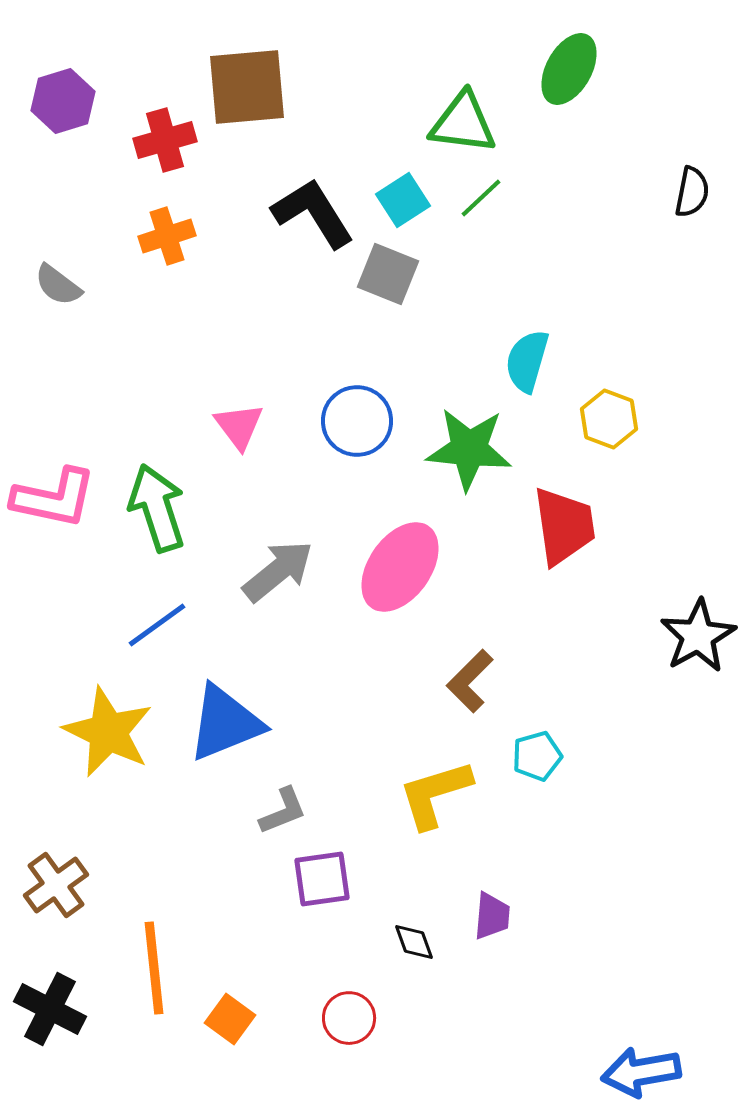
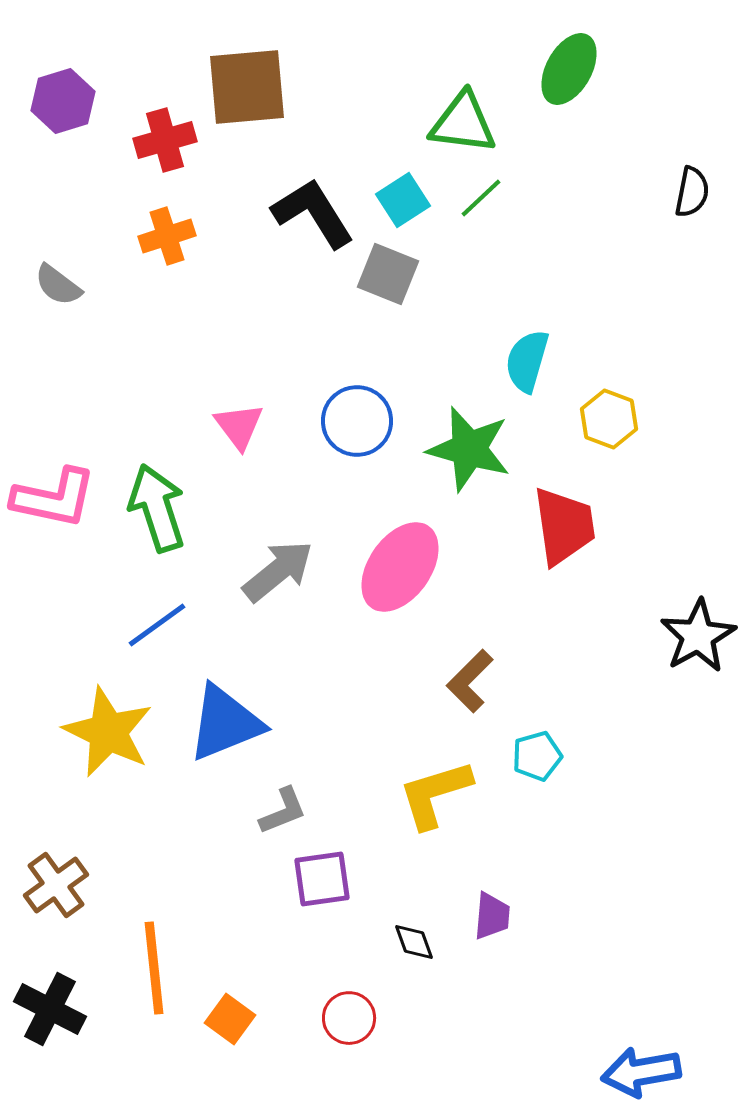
green star: rotated 10 degrees clockwise
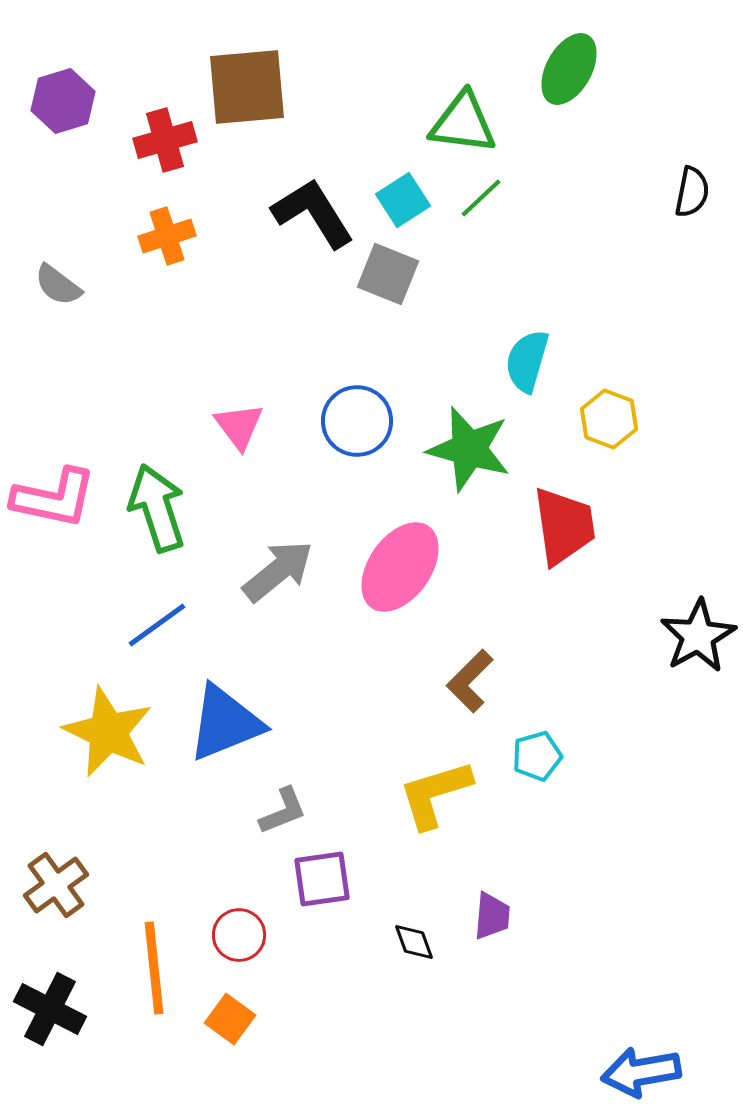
red circle: moved 110 px left, 83 px up
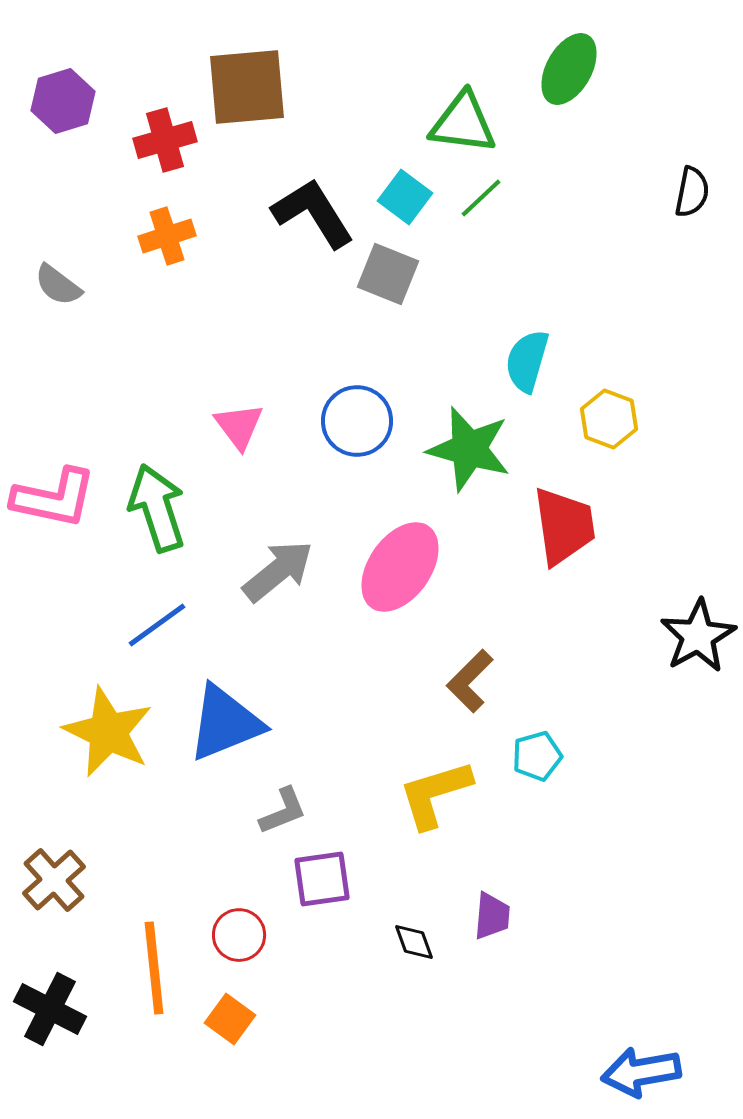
cyan square: moved 2 px right, 3 px up; rotated 20 degrees counterclockwise
brown cross: moved 2 px left, 5 px up; rotated 6 degrees counterclockwise
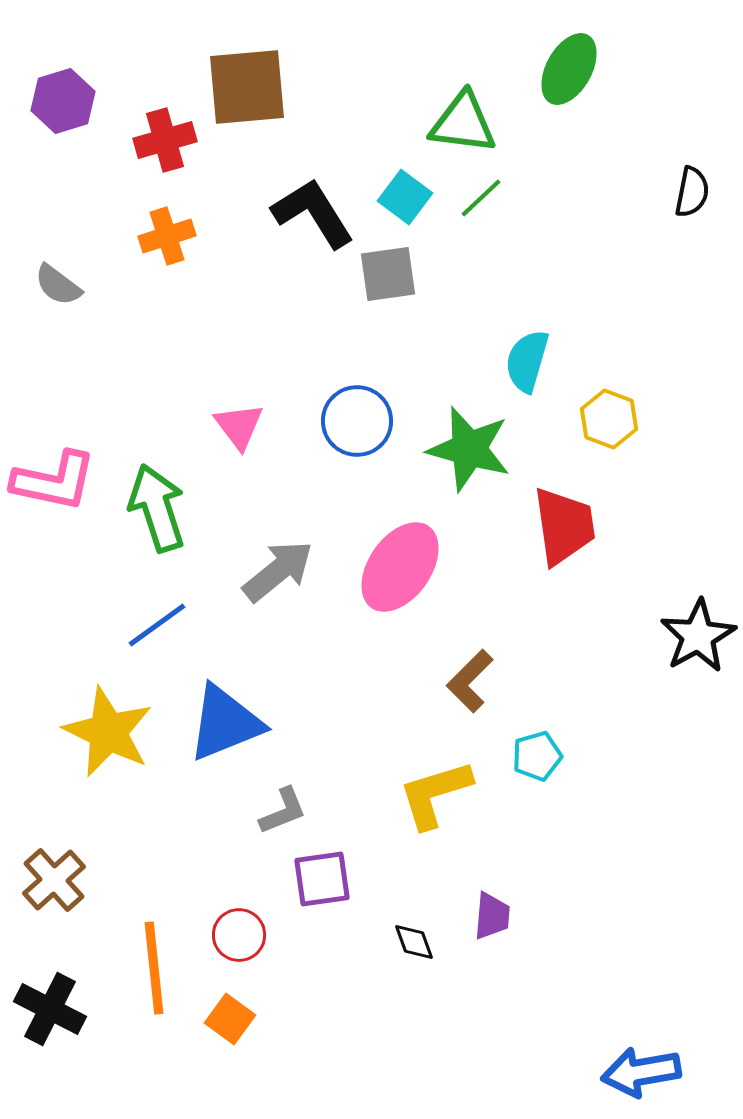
gray square: rotated 30 degrees counterclockwise
pink L-shape: moved 17 px up
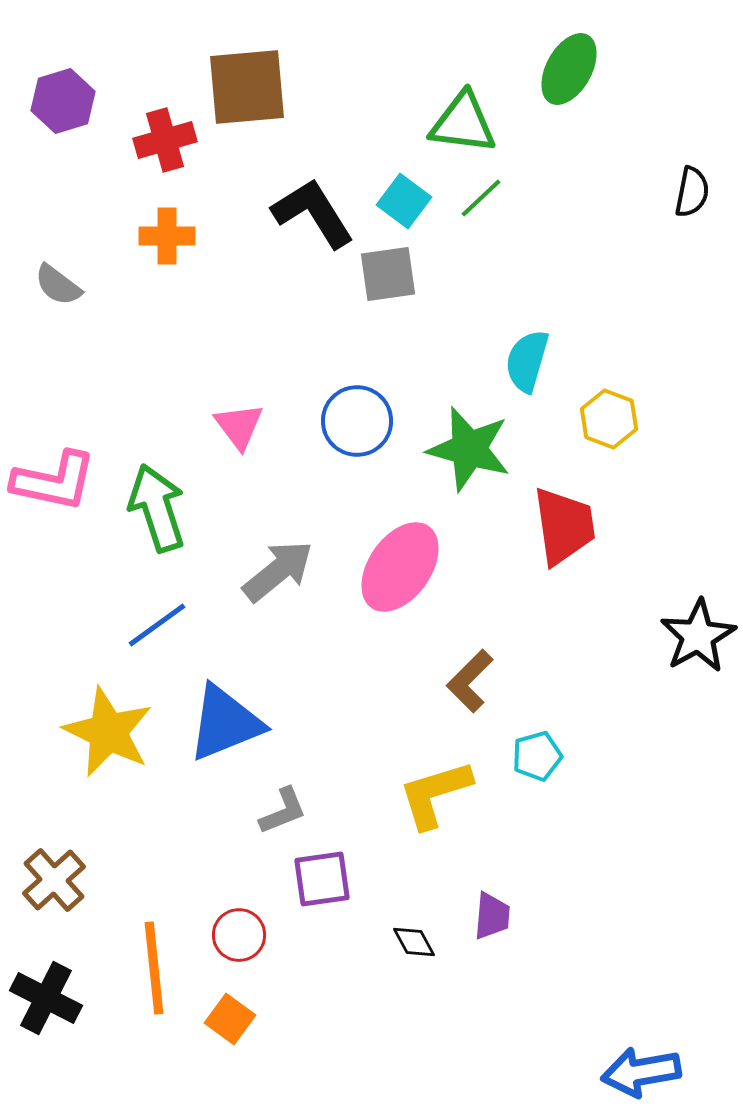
cyan square: moved 1 px left, 4 px down
orange cross: rotated 18 degrees clockwise
black diamond: rotated 9 degrees counterclockwise
black cross: moved 4 px left, 11 px up
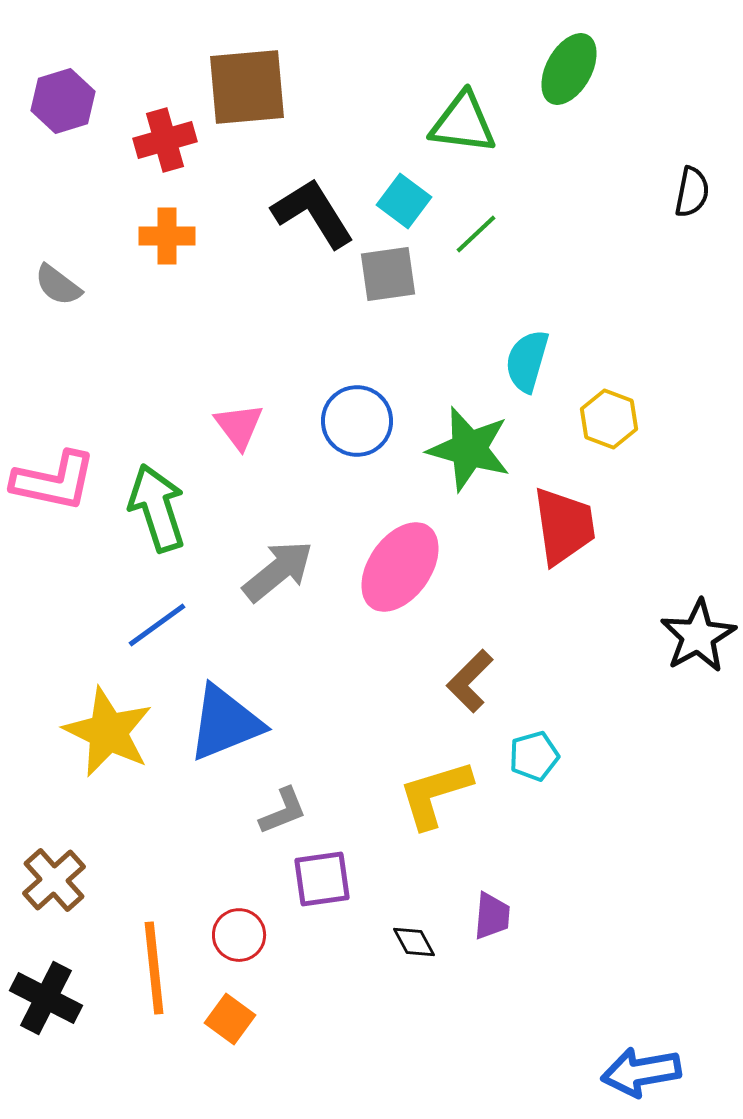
green line: moved 5 px left, 36 px down
cyan pentagon: moved 3 px left
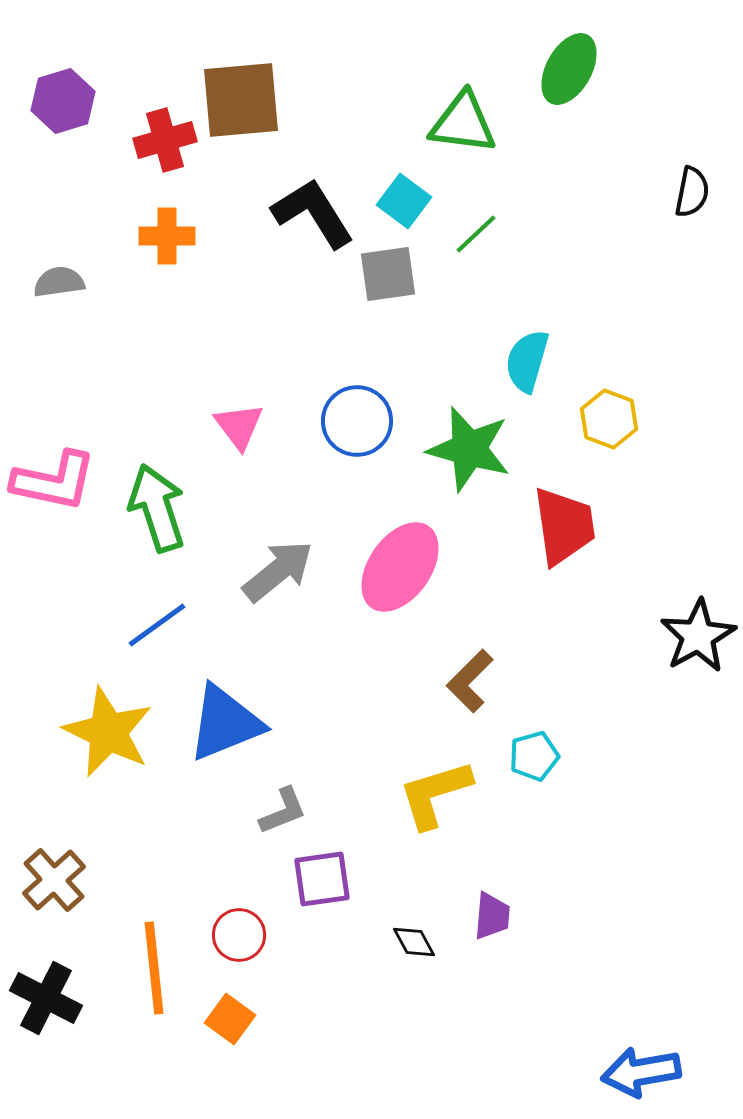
brown square: moved 6 px left, 13 px down
gray semicircle: moved 1 px right, 3 px up; rotated 135 degrees clockwise
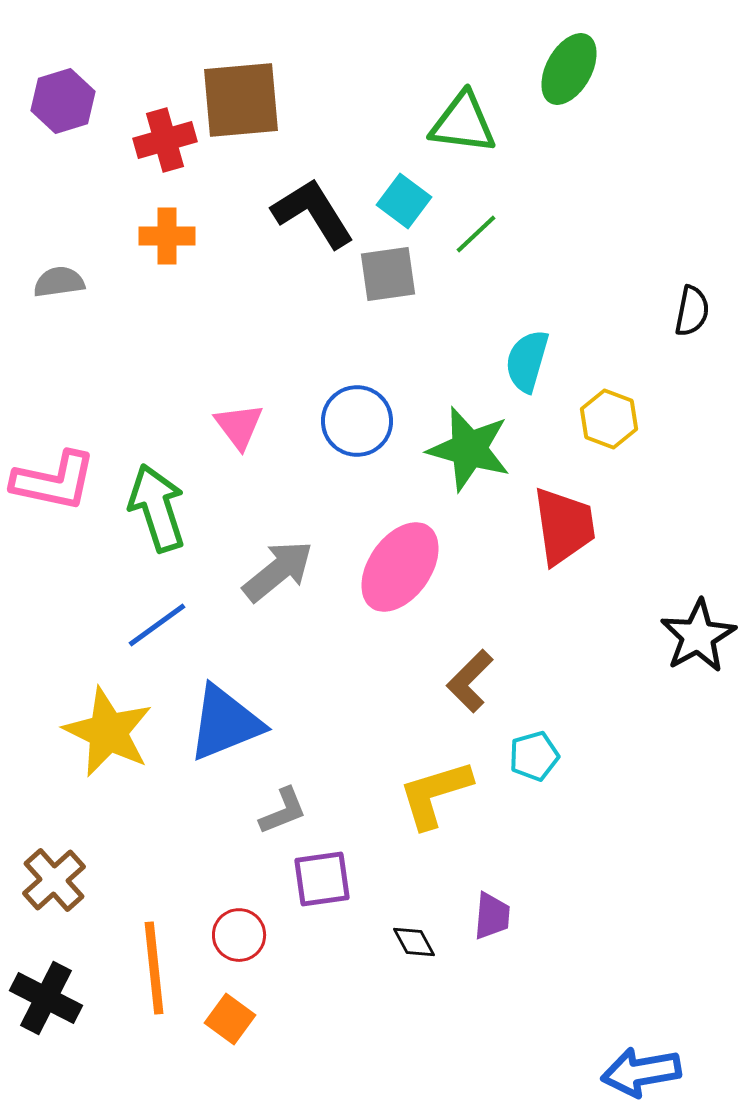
black semicircle: moved 119 px down
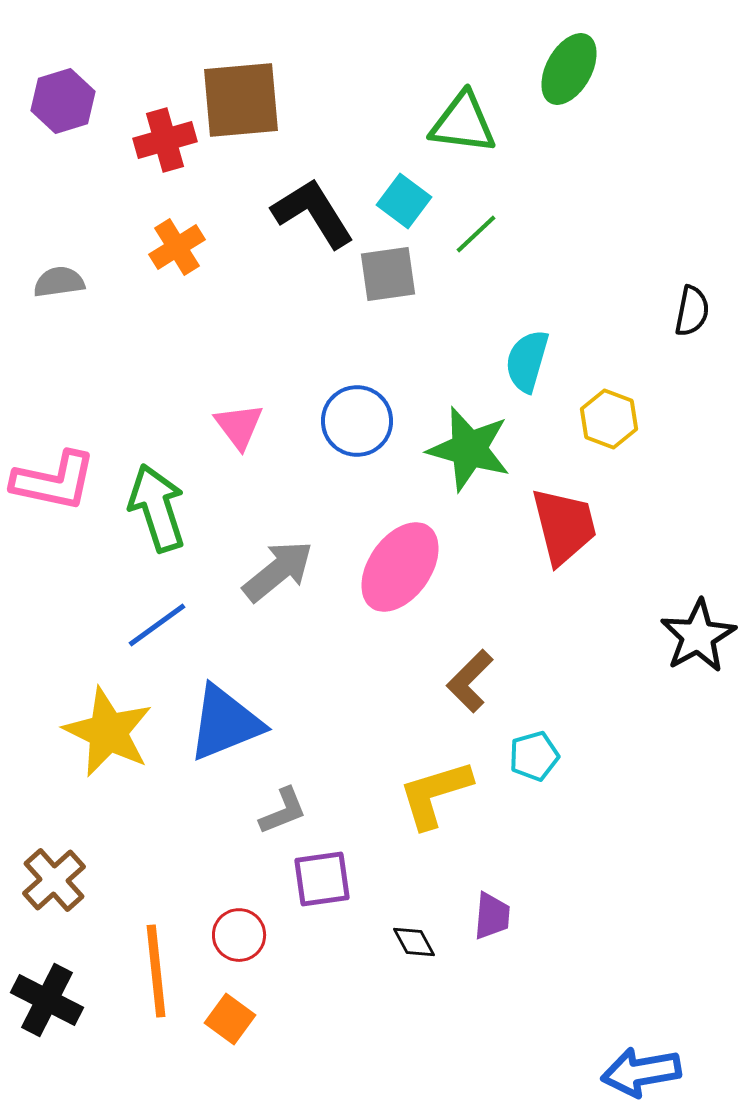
orange cross: moved 10 px right, 11 px down; rotated 32 degrees counterclockwise
red trapezoid: rotated 6 degrees counterclockwise
orange line: moved 2 px right, 3 px down
black cross: moved 1 px right, 2 px down
